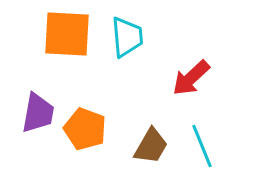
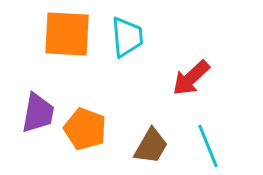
cyan line: moved 6 px right
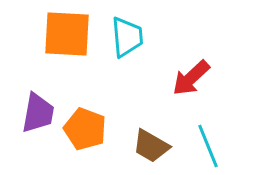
brown trapezoid: rotated 90 degrees clockwise
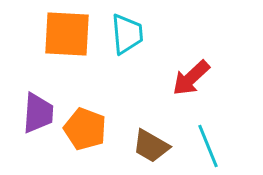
cyan trapezoid: moved 3 px up
purple trapezoid: rotated 6 degrees counterclockwise
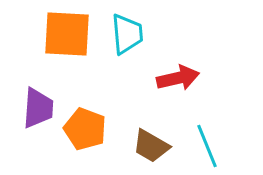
red arrow: moved 13 px left; rotated 150 degrees counterclockwise
purple trapezoid: moved 5 px up
cyan line: moved 1 px left
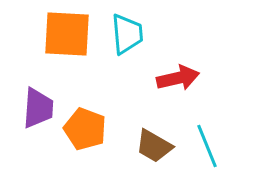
brown trapezoid: moved 3 px right
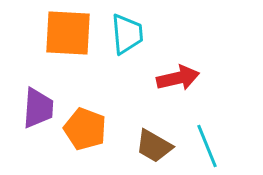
orange square: moved 1 px right, 1 px up
